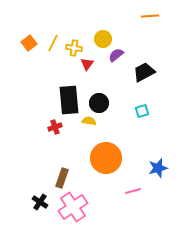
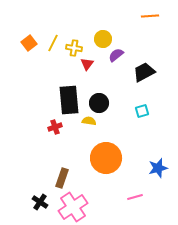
pink line: moved 2 px right, 6 px down
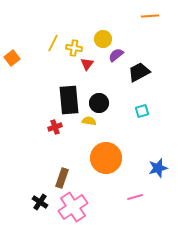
orange square: moved 17 px left, 15 px down
black trapezoid: moved 5 px left
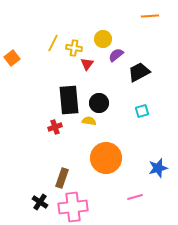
pink cross: rotated 28 degrees clockwise
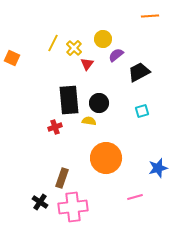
yellow cross: rotated 35 degrees clockwise
orange square: rotated 28 degrees counterclockwise
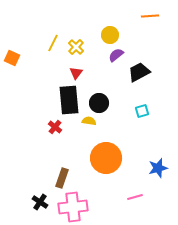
yellow circle: moved 7 px right, 4 px up
yellow cross: moved 2 px right, 1 px up
red triangle: moved 11 px left, 9 px down
red cross: rotated 32 degrees counterclockwise
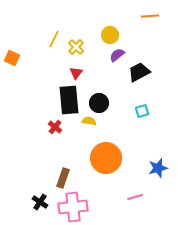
yellow line: moved 1 px right, 4 px up
purple semicircle: moved 1 px right
brown rectangle: moved 1 px right
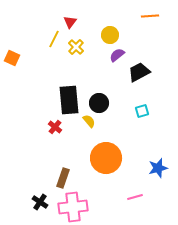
red triangle: moved 6 px left, 51 px up
yellow semicircle: rotated 40 degrees clockwise
